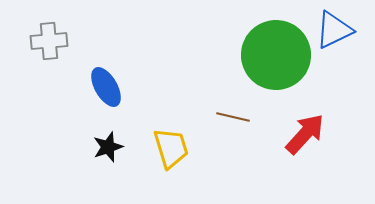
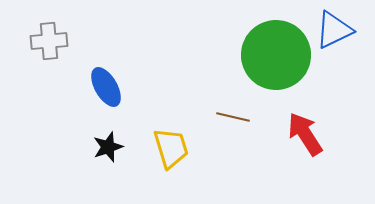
red arrow: rotated 75 degrees counterclockwise
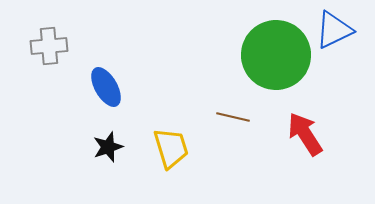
gray cross: moved 5 px down
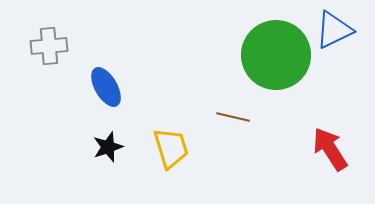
red arrow: moved 25 px right, 15 px down
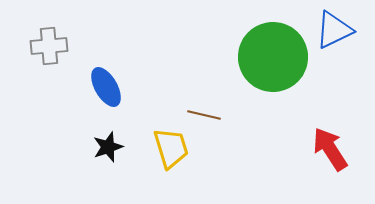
green circle: moved 3 px left, 2 px down
brown line: moved 29 px left, 2 px up
